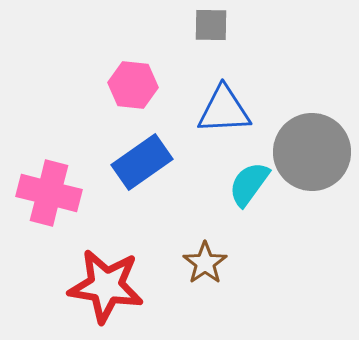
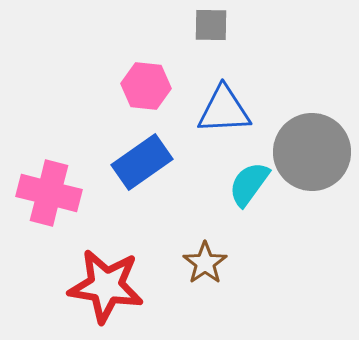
pink hexagon: moved 13 px right, 1 px down
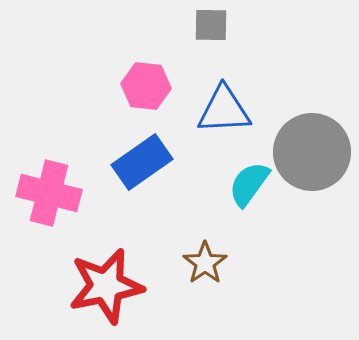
red star: rotated 20 degrees counterclockwise
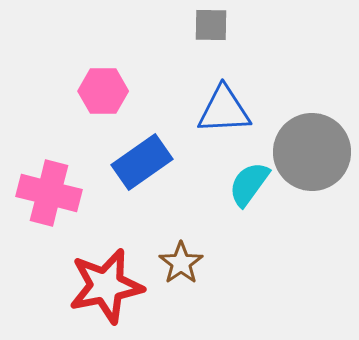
pink hexagon: moved 43 px left, 5 px down; rotated 6 degrees counterclockwise
brown star: moved 24 px left
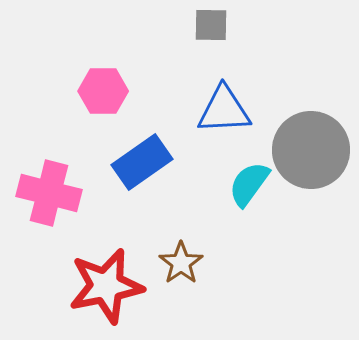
gray circle: moved 1 px left, 2 px up
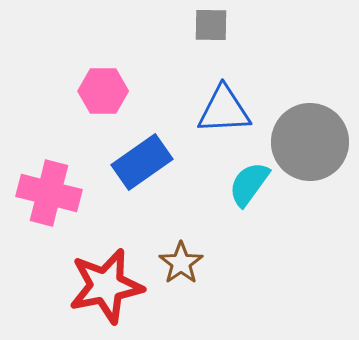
gray circle: moved 1 px left, 8 px up
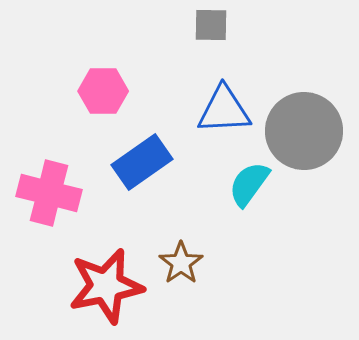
gray circle: moved 6 px left, 11 px up
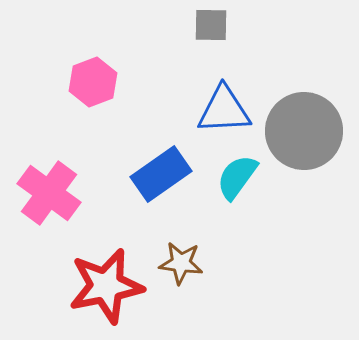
pink hexagon: moved 10 px left, 9 px up; rotated 21 degrees counterclockwise
blue rectangle: moved 19 px right, 12 px down
cyan semicircle: moved 12 px left, 7 px up
pink cross: rotated 22 degrees clockwise
brown star: rotated 30 degrees counterclockwise
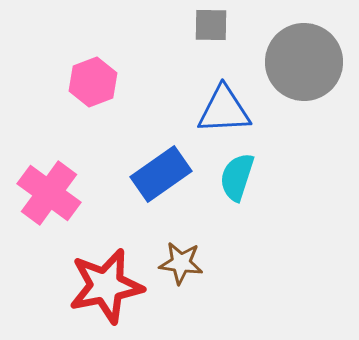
gray circle: moved 69 px up
cyan semicircle: rotated 18 degrees counterclockwise
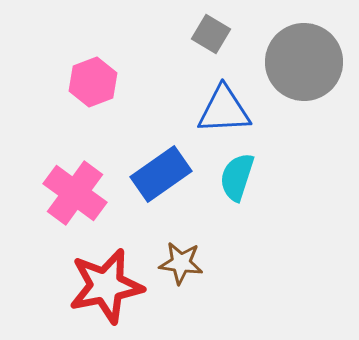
gray square: moved 9 px down; rotated 30 degrees clockwise
pink cross: moved 26 px right
